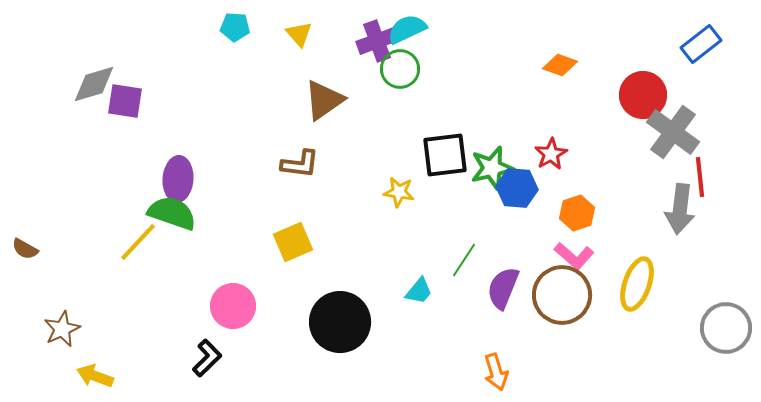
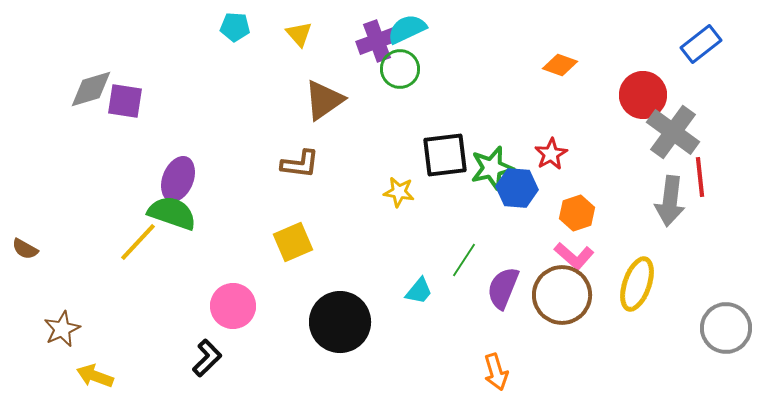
gray diamond: moved 3 px left, 5 px down
purple ellipse: rotated 18 degrees clockwise
gray arrow: moved 10 px left, 8 px up
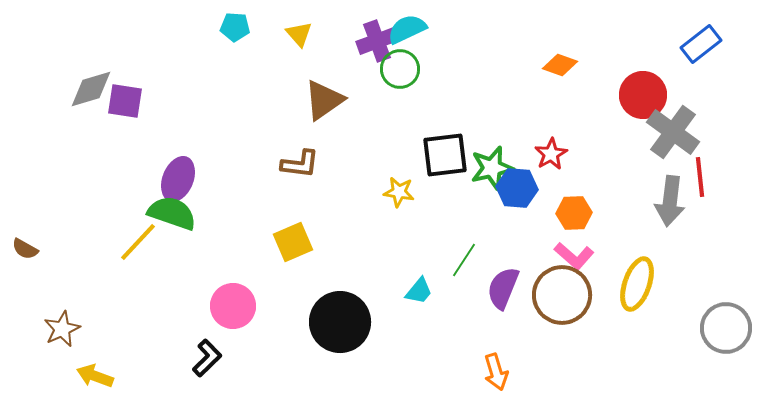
orange hexagon: moved 3 px left; rotated 16 degrees clockwise
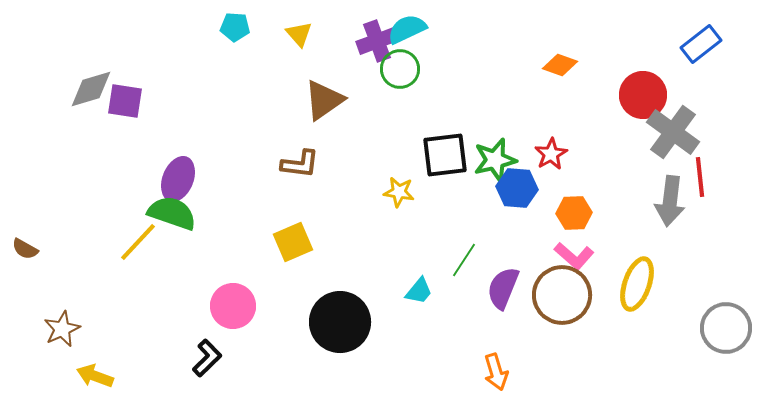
green star: moved 3 px right, 8 px up
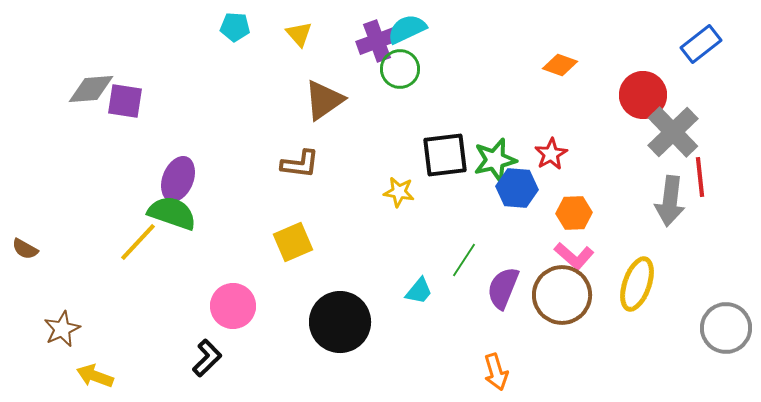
gray diamond: rotated 12 degrees clockwise
gray cross: rotated 10 degrees clockwise
